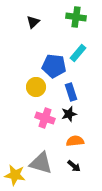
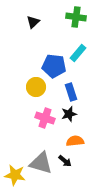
black arrow: moved 9 px left, 5 px up
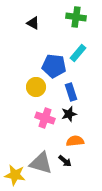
black triangle: moved 1 px down; rotated 48 degrees counterclockwise
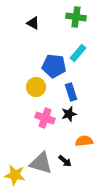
orange semicircle: moved 9 px right
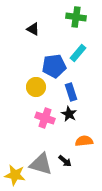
black triangle: moved 6 px down
blue pentagon: rotated 15 degrees counterclockwise
black star: rotated 28 degrees counterclockwise
gray triangle: moved 1 px down
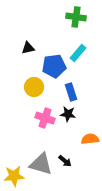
black triangle: moved 5 px left, 19 px down; rotated 40 degrees counterclockwise
yellow circle: moved 2 px left
black star: moved 1 px left; rotated 21 degrees counterclockwise
orange semicircle: moved 6 px right, 2 px up
yellow star: moved 1 px left, 1 px down; rotated 15 degrees counterclockwise
